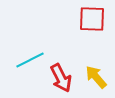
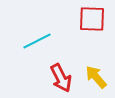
cyan line: moved 7 px right, 19 px up
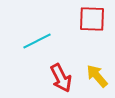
yellow arrow: moved 1 px right, 1 px up
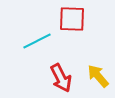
red square: moved 20 px left
yellow arrow: moved 1 px right
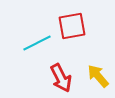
red square: moved 7 px down; rotated 12 degrees counterclockwise
cyan line: moved 2 px down
